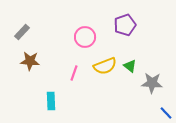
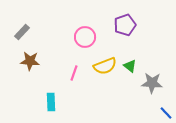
cyan rectangle: moved 1 px down
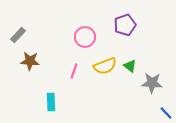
gray rectangle: moved 4 px left, 3 px down
pink line: moved 2 px up
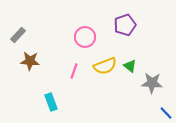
cyan rectangle: rotated 18 degrees counterclockwise
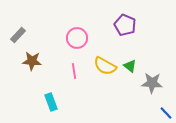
purple pentagon: rotated 30 degrees counterclockwise
pink circle: moved 8 px left, 1 px down
brown star: moved 2 px right
yellow semicircle: rotated 50 degrees clockwise
pink line: rotated 28 degrees counterclockwise
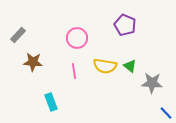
brown star: moved 1 px right, 1 px down
yellow semicircle: rotated 20 degrees counterclockwise
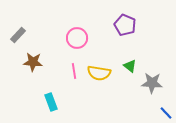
yellow semicircle: moved 6 px left, 7 px down
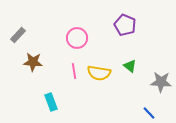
gray star: moved 9 px right, 1 px up
blue line: moved 17 px left
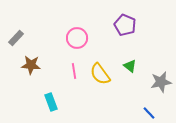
gray rectangle: moved 2 px left, 3 px down
brown star: moved 2 px left, 3 px down
yellow semicircle: moved 1 px right, 1 px down; rotated 45 degrees clockwise
gray star: rotated 15 degrees counterclockwise
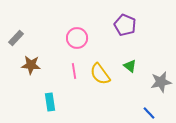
cyan rectangle: moved 1 px left; rotated 12 degrees clockwise
